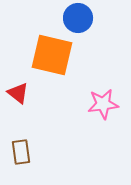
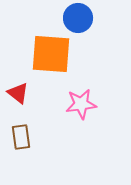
orange square: moved 1 px left, 1 px up; rotated 9 degrees counterclockwise
pink star: moved 22 px left
brown rectangle: moved 15 px up
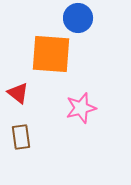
pink star: moved 4 px down; rotated 8 degrees counterclockwise
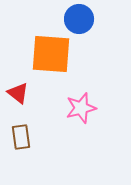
blue circle: moved 1 px right, 1 px down
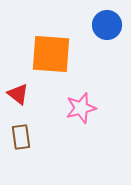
blue circle: moved 28 px right, 6 px down
red triangle: moved 1 px down
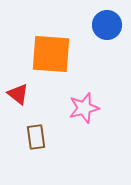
pink star: moved 3 px right
brown rectangle: moved 15 px right
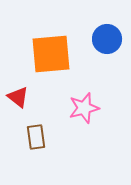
blue circle: moved 14 px down
orange square: rotated 9 degrees counterclockwise
red triangle: moved 3 px down
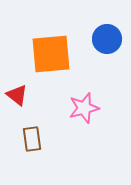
red triangle: moved 1 px left, 2 px up
brown rectangle: moved 4 px left, 2 px down
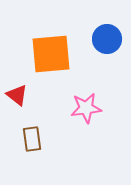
pink star: moved 2 px right; rotated 8 degrees clockwise
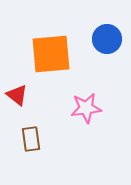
brown rectangle: moved 1 px left
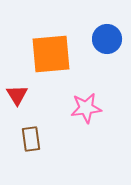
red triangle: rotated 20 degrees clockwise
